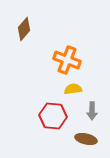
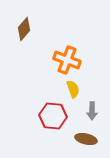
yellow semicircle: rotated 78 degrees clockwise
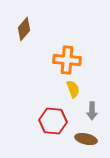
orange cross: rotated 16 degrees counterclockwise
red hexagon: moved 5 px down
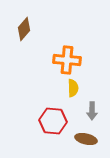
yellow semicircle: moved 1 px up; rotated 18 degrees clockwise
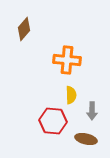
yellow semicircle: moved 2 px left, 7 px down
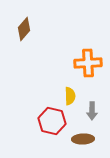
orange cross: moved 21 px right, 3 px down; rotated 8 degrees counterclockwise
yellow semicircle: moved 1 px left, 1 px down
red hexagon: moved 1 px left; rotated 8 degrees clockwise
brown ellipse: moved 3 px left; rotated 15 degrees counterclockwise
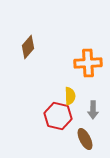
brown diamond: moved 4 px right, 18 px down
gray arrow: moved 1 px right, 1 px up
red hexagon: moved 6 px right, 5 px up
brown ellipse: moved 2 px right; rotated 65 degrees clockwise
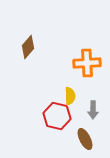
orange cross: moved 1 px left
red hexagon: moved 1 px left
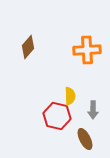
orange cross: moved 13 px up
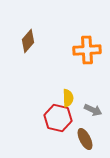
brown diamond: moved 6 px up
yellow semicircle: moved 2 px left, 2 px down
gray arrow: rotated 66 degrees counterclockwise
red hexagon: moved 1 px right, 2 px down
